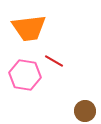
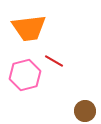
pink hexagon: rotated 24 degrees counterclockwise
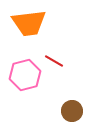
orange trapezoid: moved 5 px up
brown circle: moved 13 px left
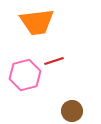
orange trapezoid: moved 8 px right, 1 px up
red line: rotated 48 degrees counterclockwise
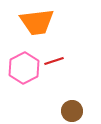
pink hexagon: moved 1 px left, 7 px up; rotated 12 degrees counterclockwise
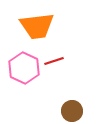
orange trapezoid: moved 4 px down
pink hexagon: rotated 8 degrees counterclockwise
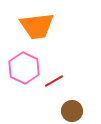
red line: moved 20 px down; rotated 12 degrees counterclockwise
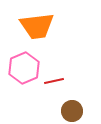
pink hexagon: rotated 12 degrees clockwise
red line: rotated 18 degrees clockwise
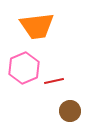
brown circle: moved 2 px left
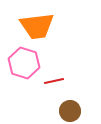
pink hexagon: moved 5 px up; rotated 20 degrees counterclockwise
